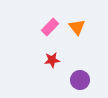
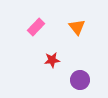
pink rectangle: moved 14 px left
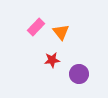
orange triangle: moved 16 px left, 5 px down
purple circle: moved 1 px left, 6 px up
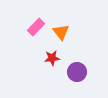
red star: moved 2 px up
purple circle: moved 2 px left, 2 px up
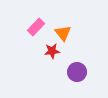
orange triangle: moved 2 px right, 1 px down
red star: moved 7 px up
